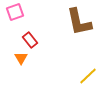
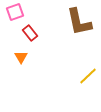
red rectangle: moved 7 px up
orange triangle: moved 1 px up
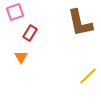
brown L-shape: moved 1 px right, 1 px down
red rectangle: rotated 70 degrees clockwise
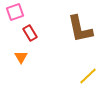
brown L-shape: moved 6 px down
red rectangle: rotated 63 degrees counterclockwise
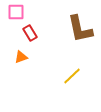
pink square: moved 1 px right; rotated 18 degrees clockwise
orange triangle: rotated 40 degrees clockwise
yellow line: moved 16 px left
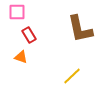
pink square: moved 1 px right
red rectangle: moved 1 px left, 2 px down
orange triangle: rotated 40 degrees clockwise
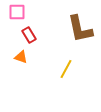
yellow line: moved 6 px left, 7 px up; rotated 18 degrees counterclockwise
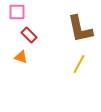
red rectangle: rotated 14 degrees counterclockwise
yellow line: moved 13 px right, 5 px up
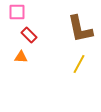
orange triangle: rotated 16 degrees counterclockwise
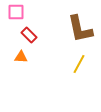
pink square: moved 1 px left
